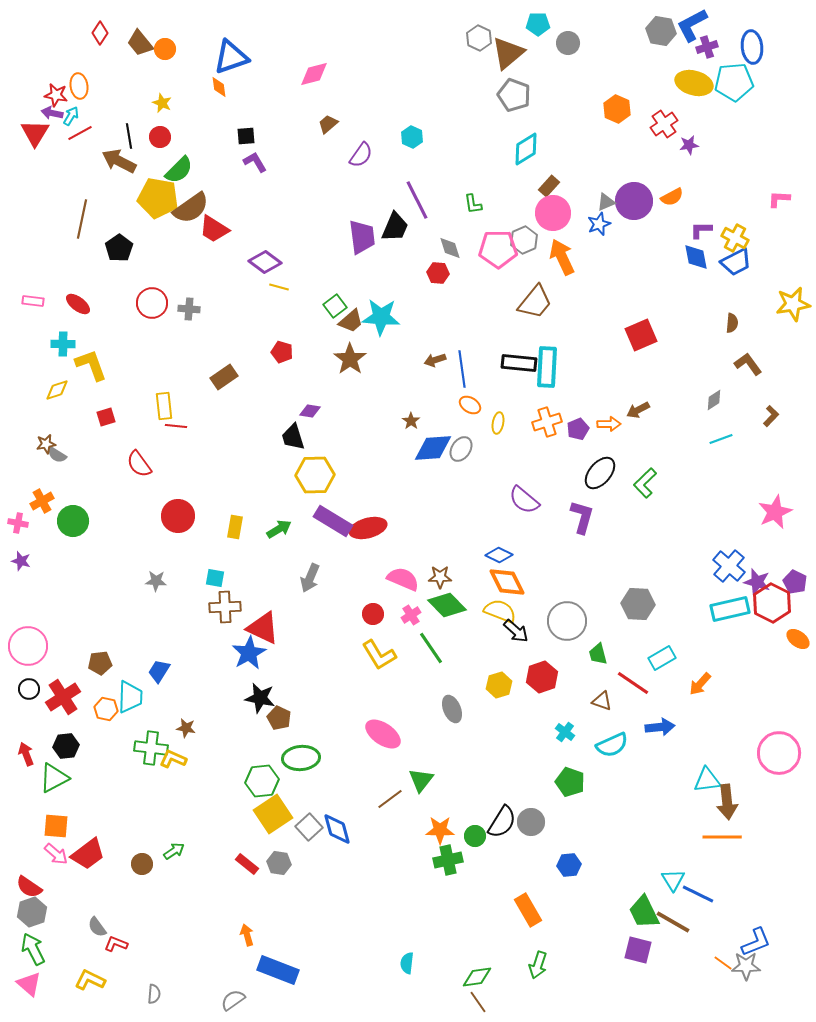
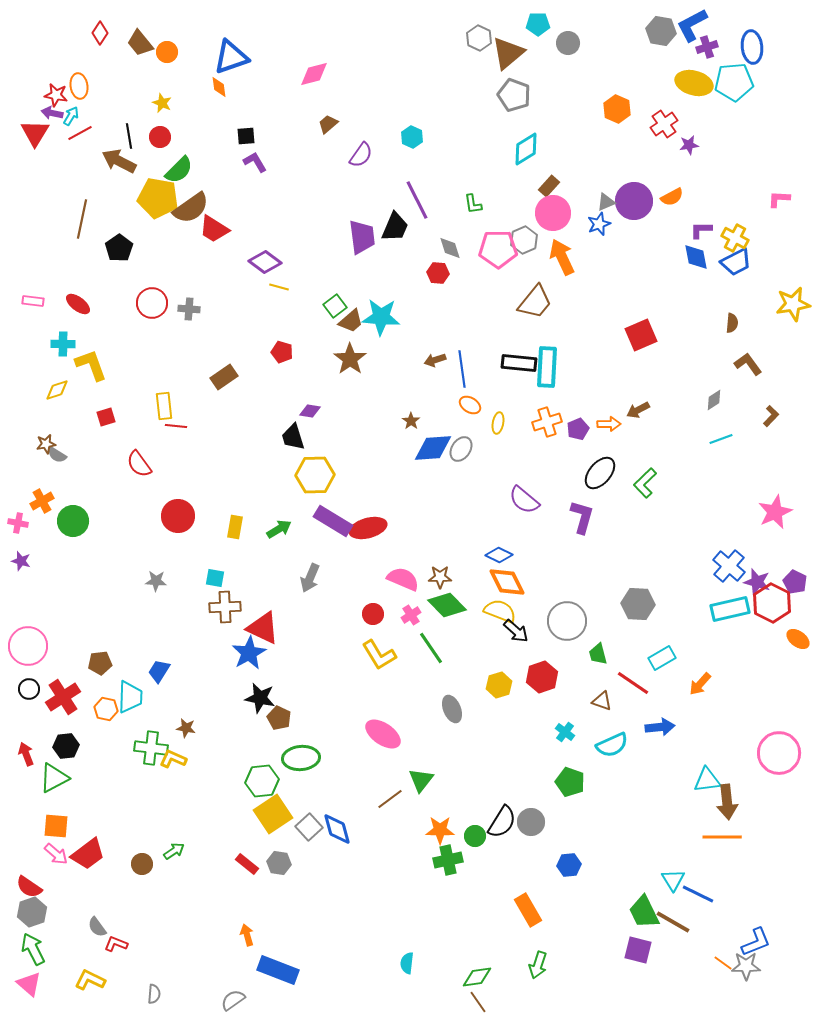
orange circle at (165, 49): moved 2 px right, 3 px down
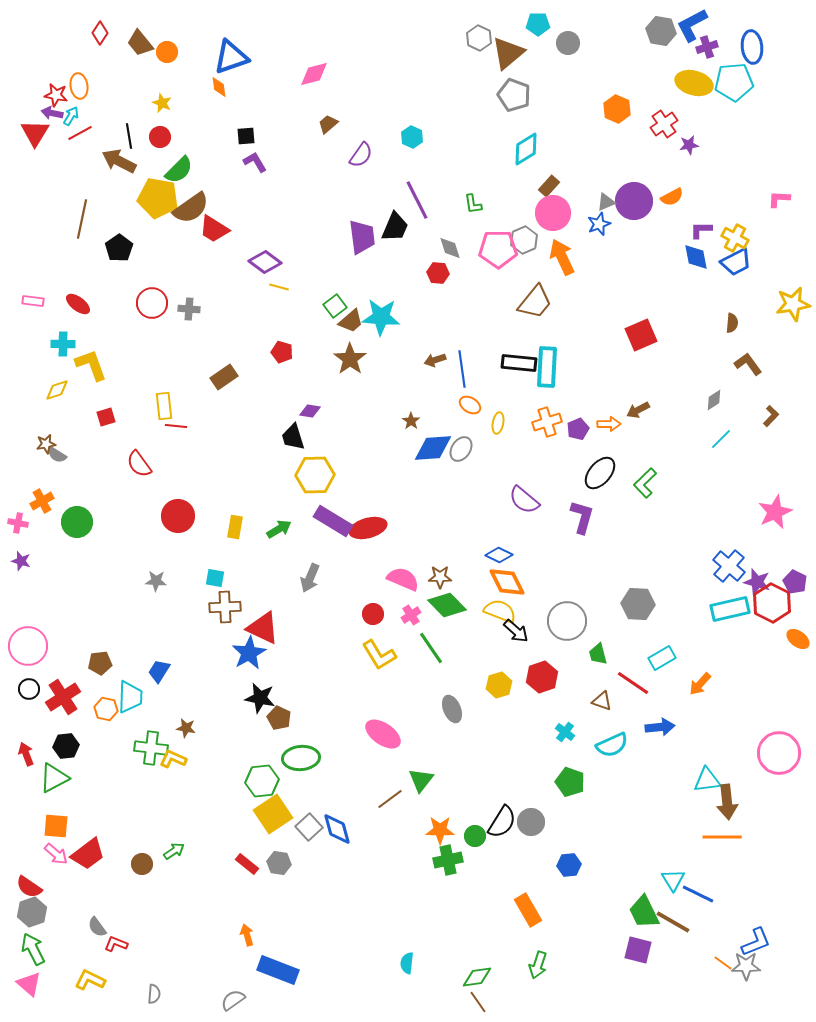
cyan line at (721, 439): rotated 25 degrees counterclockwise
green circle at (73, 521): moved 4 px right, 1 px down
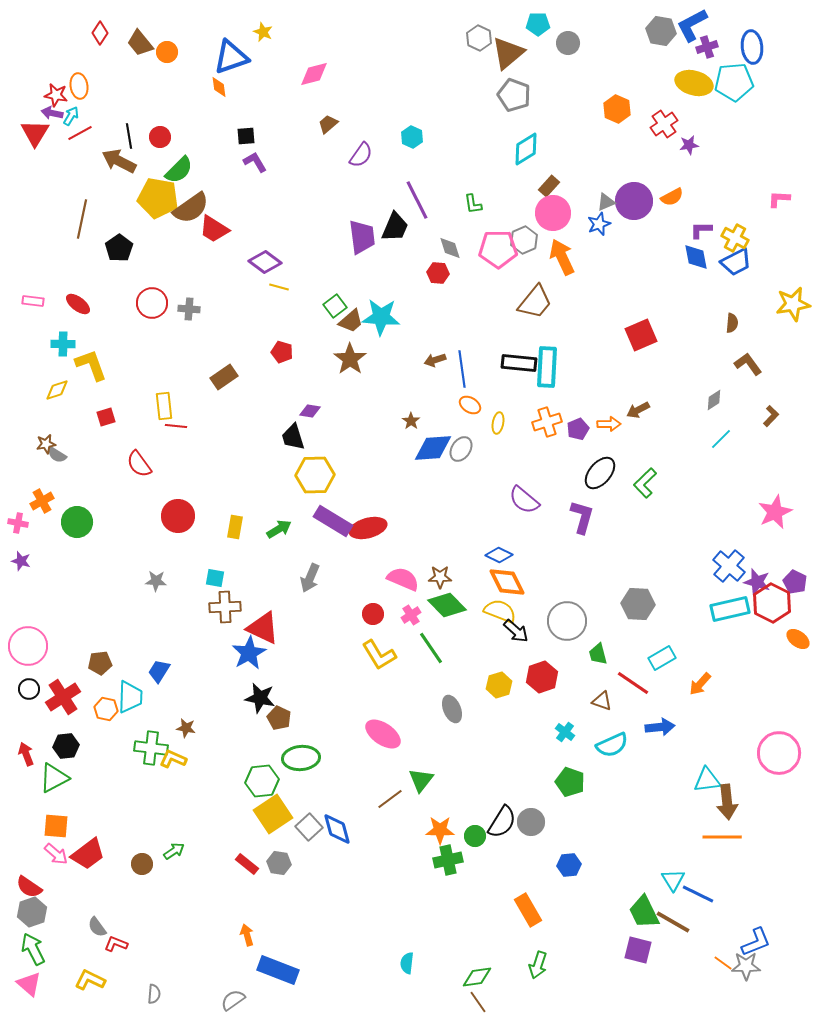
yellow star at (162, 103): moved 101 px right, 71 px up
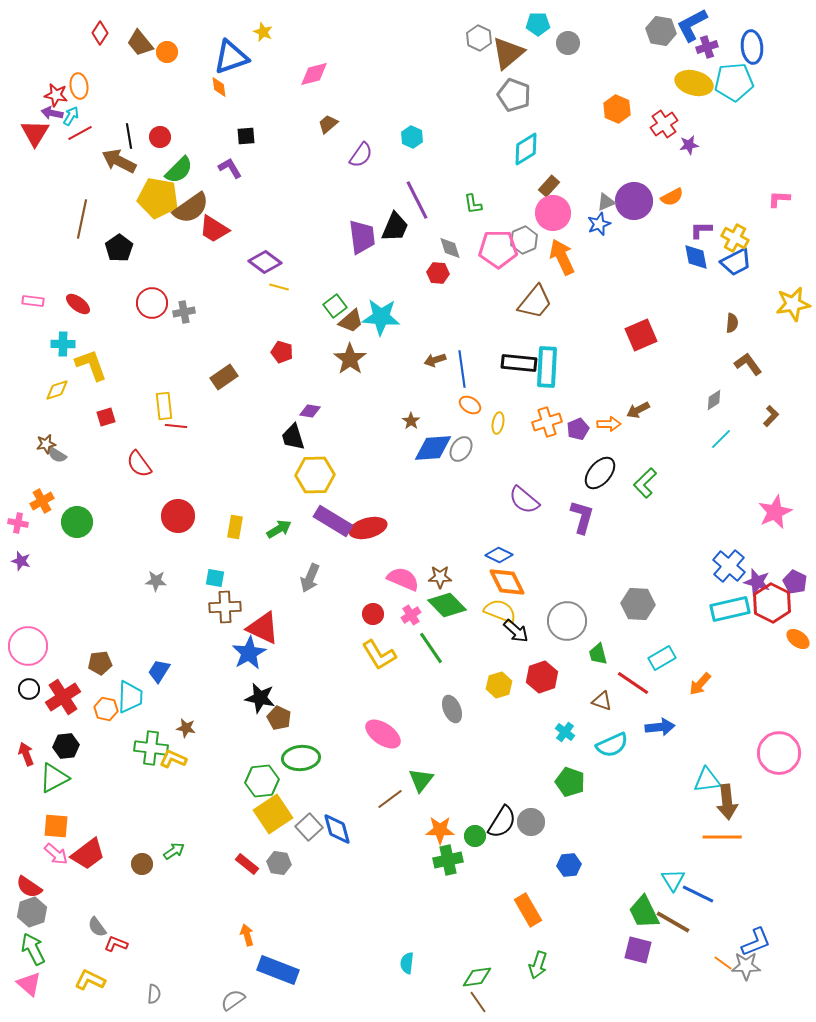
purple L-shape at (255, 162): moved 25 px left, 6 px down
gray cross at (189, 309): moved 5 px left, 3 px down; rotated 15 degrees counterclockwise
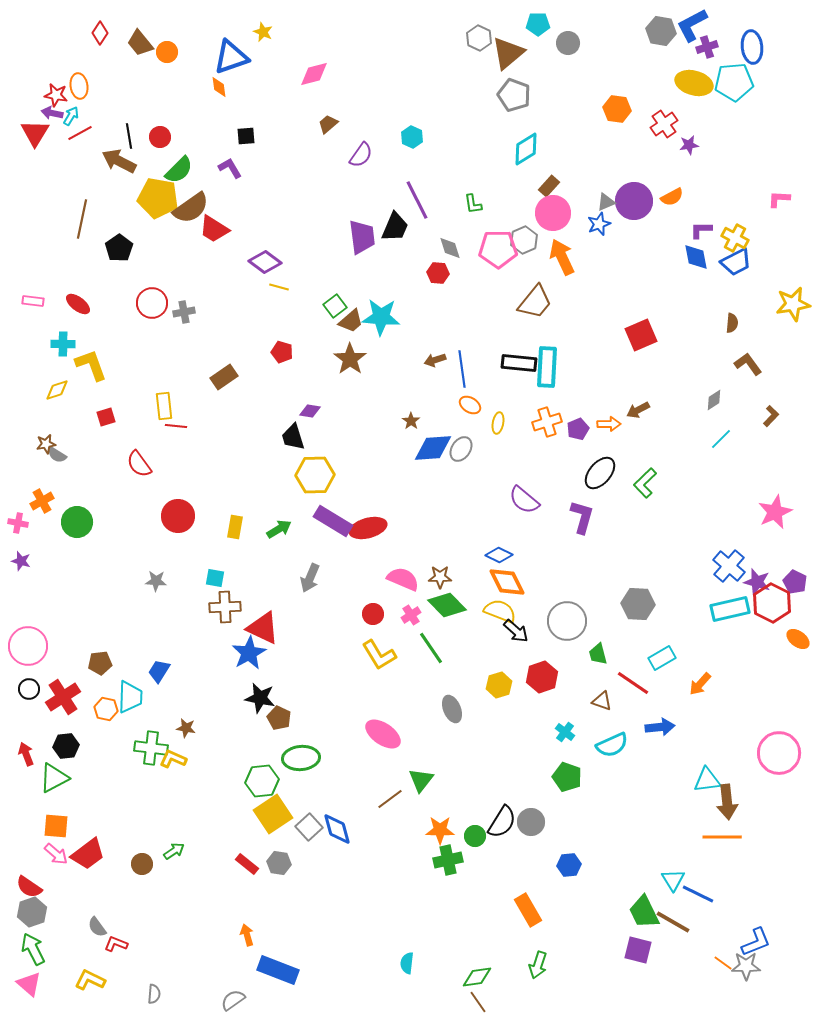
orange hexagon at (617, 109): rotated 16 degrees counterclockwise
green pentagon at (570, 782): moved 3 px left, 5 px up
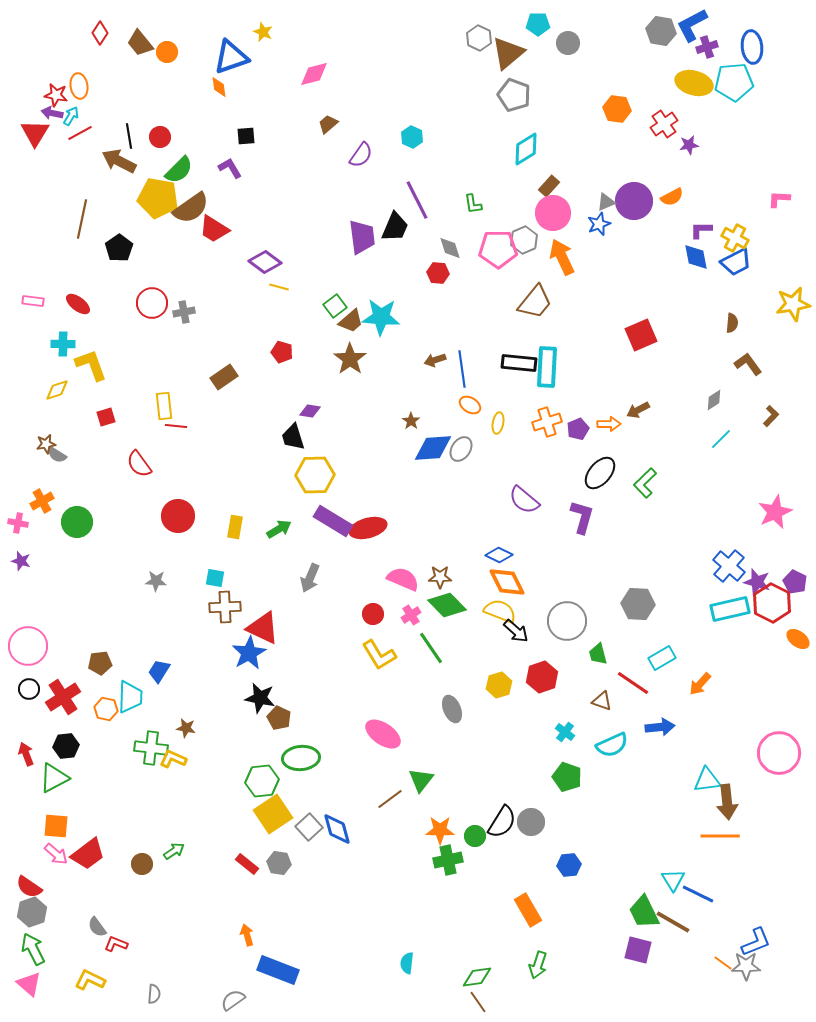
orange line at (722, 837): moved 2 px left, 1 px up
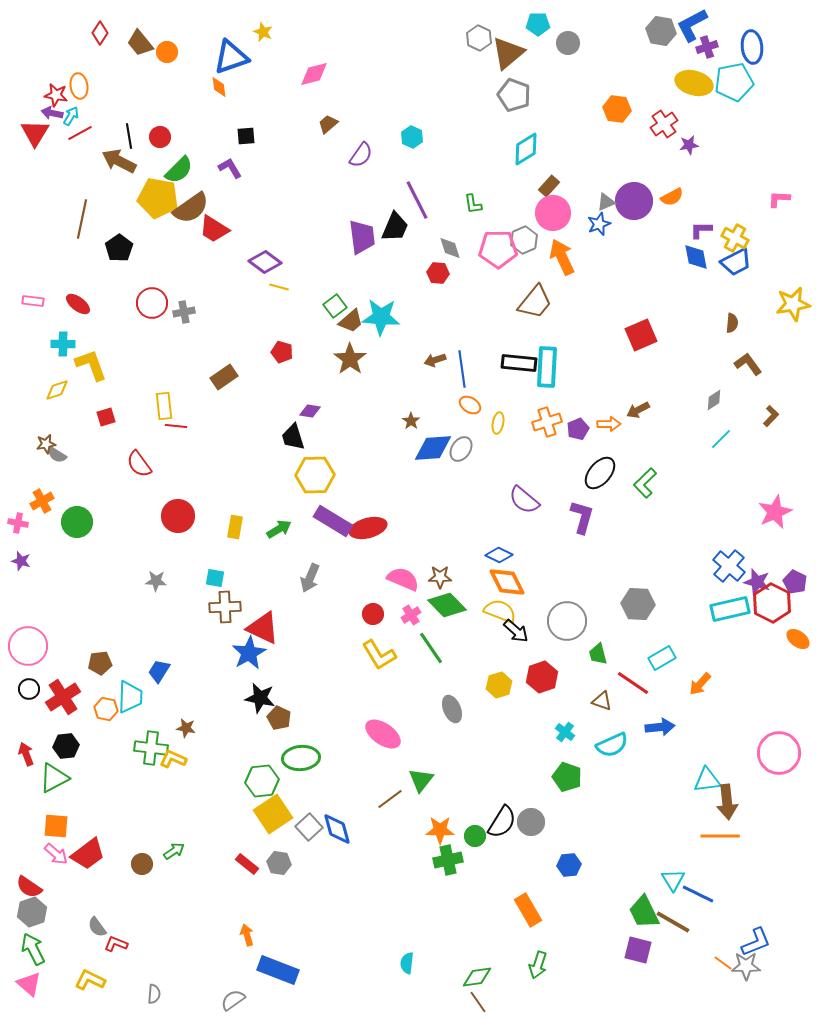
cyan pentagon at (734, 82): rotated 6 degrees counterclockwise
